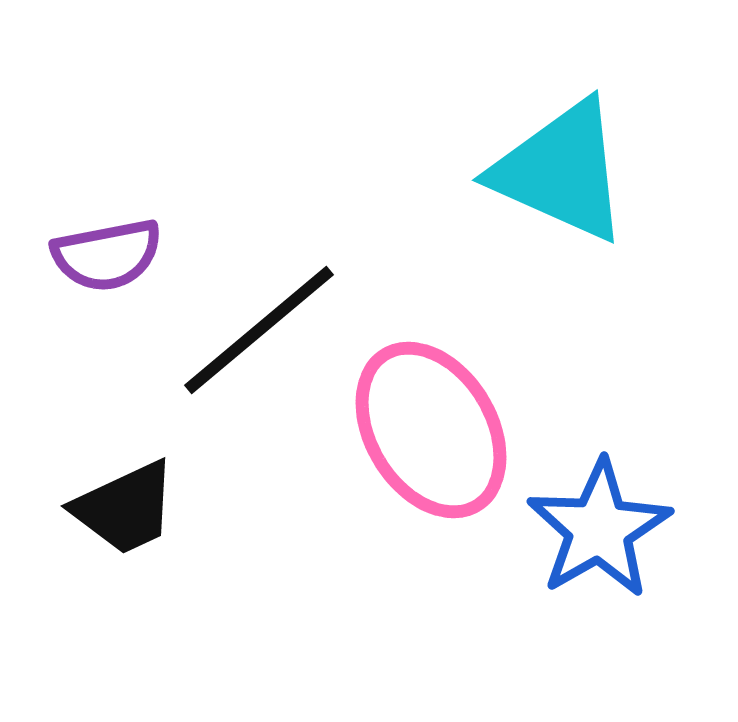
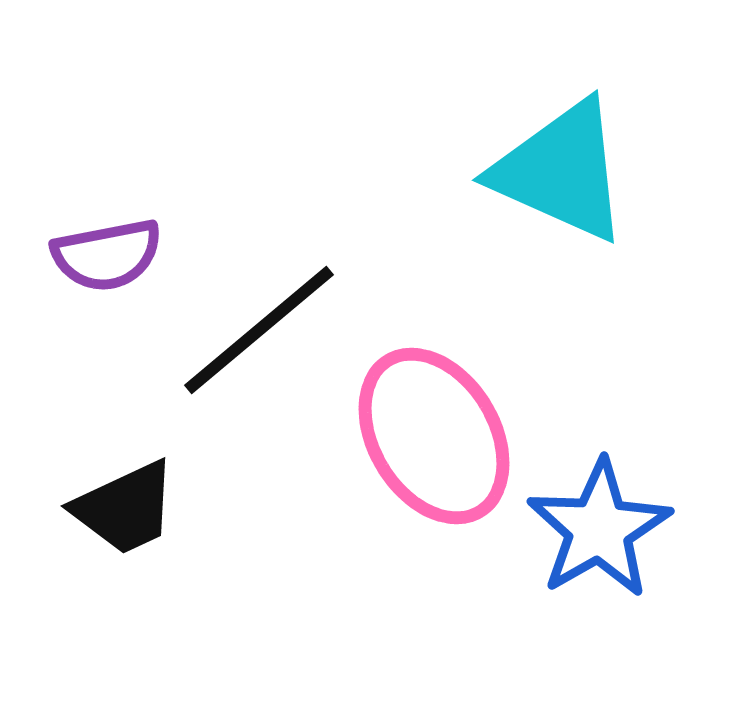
pink ellipse: moved 3 px right, 6 px down
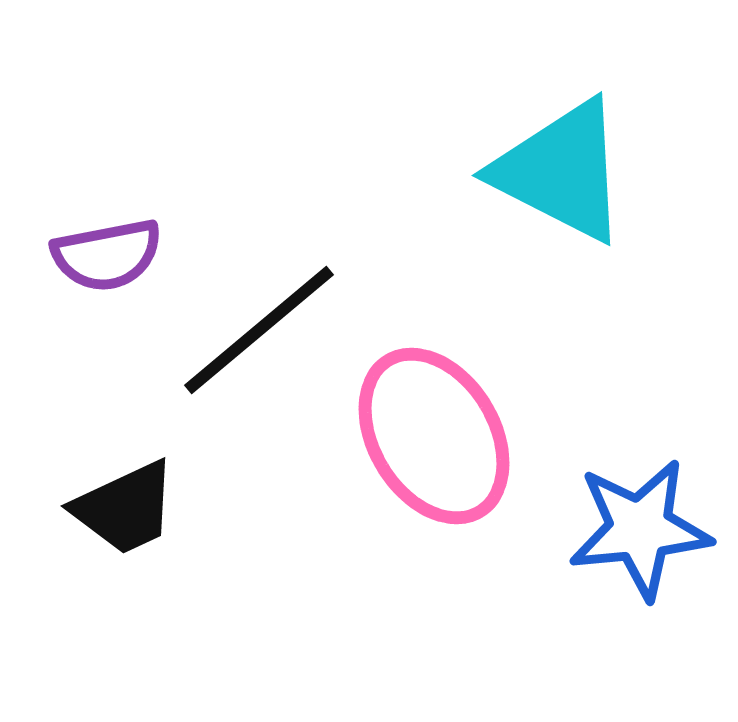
cyan triangle: rotated 3 degrees clockwise
blue star: moved 41 px right; rotated 24 degrees clockwise
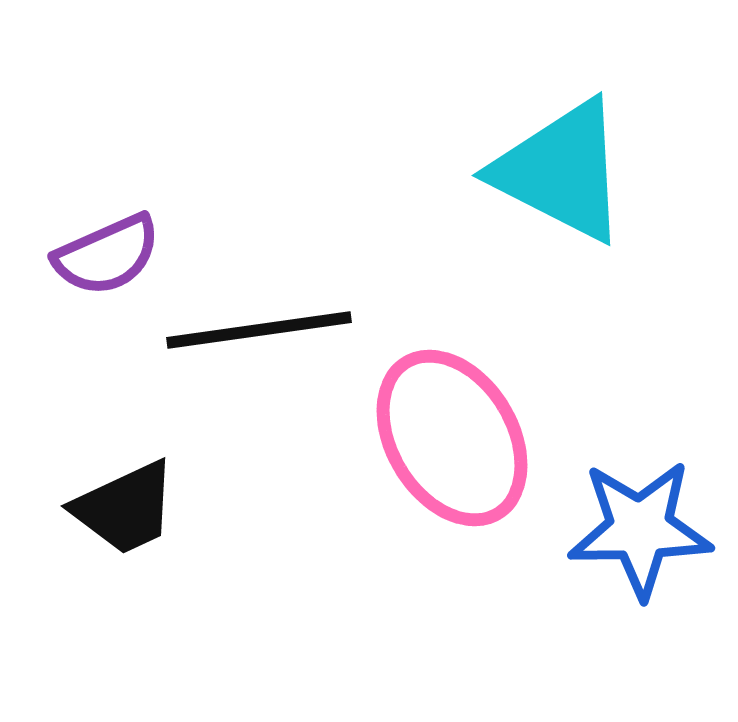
purple semicircle: rotated 13 degrees counterclockwise
black line: rotated 32 degrees clockwise
pink ellipse: moved 18 px right, 2 px down
blue star: rotated 5 degrees clockwise
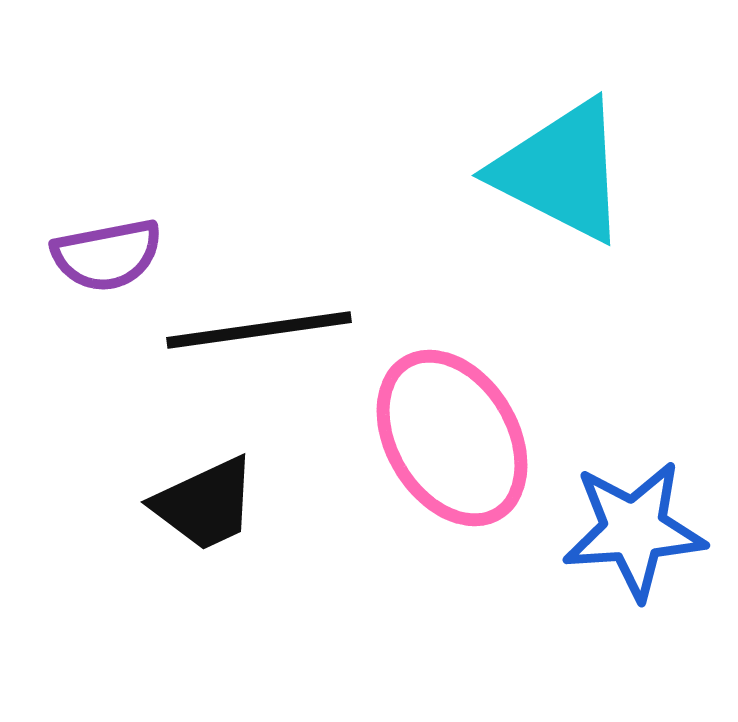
purple semicircle: rotated 13 degrees clockwise
black trapezoid: moved 80 px right, 4 px up
blue star: moved 6 px left, 1 px down; rotated 3 degrees counterclockwise
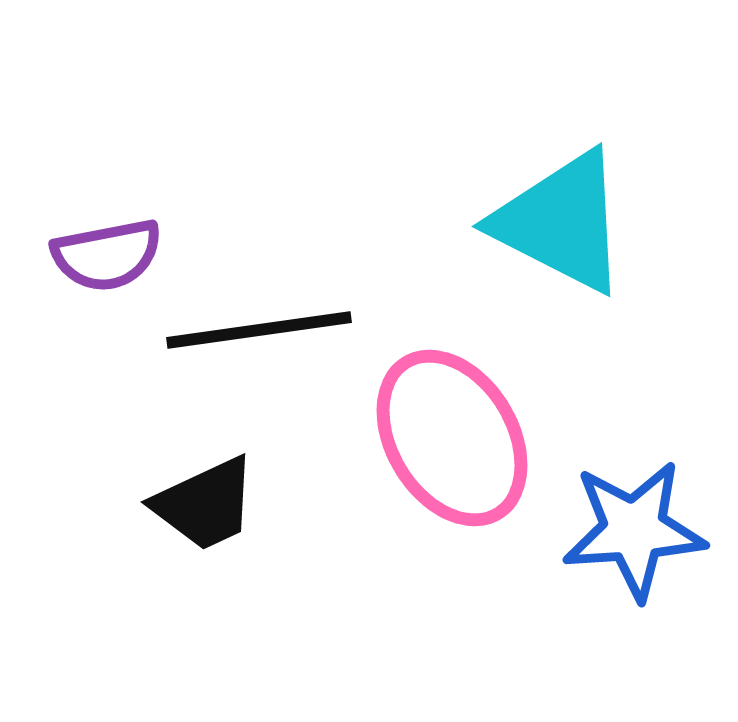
cyan triangle: moved 51 px down
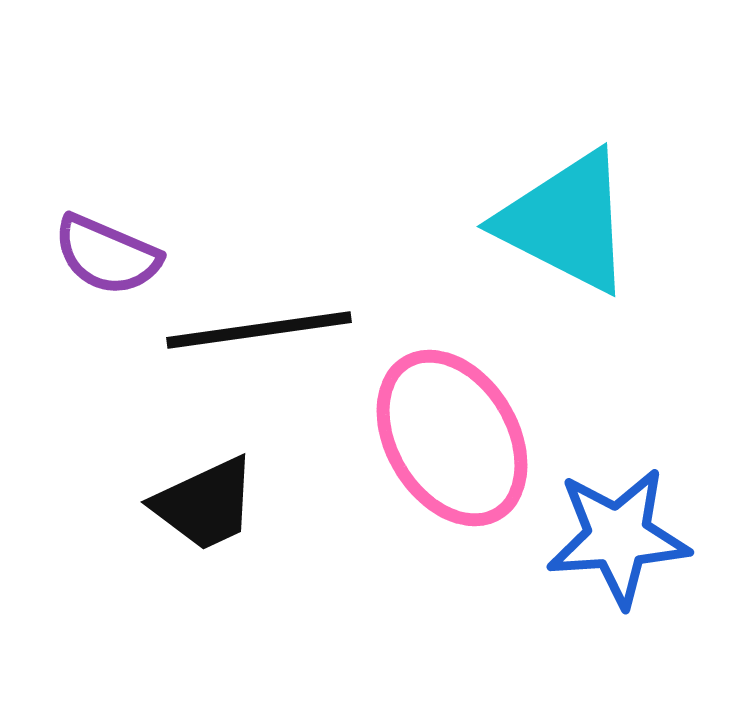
cyan triangle: moved 5 px right
purple semicircle: rotated 34 degrees clockwise
blue star: moved 16 px left, 7 px down
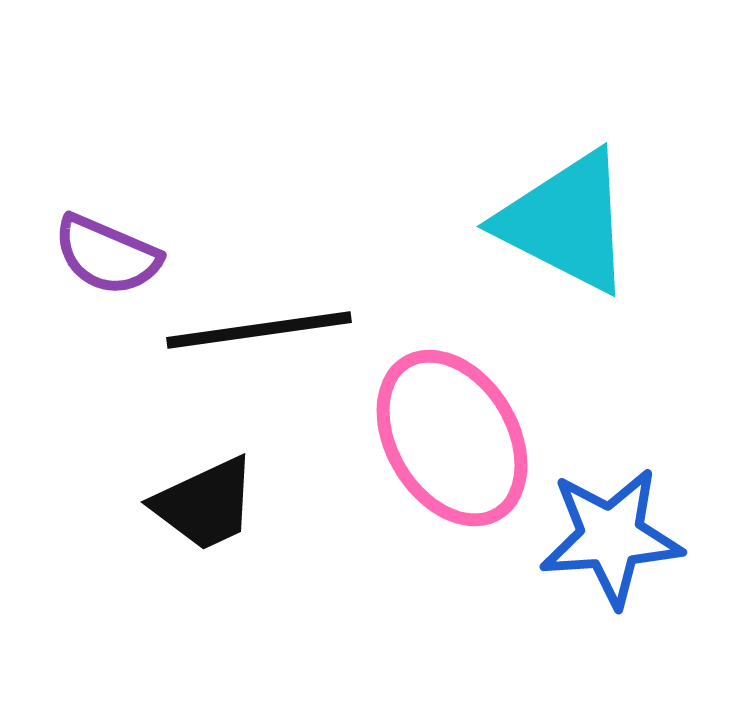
blue star: moved 7 px left
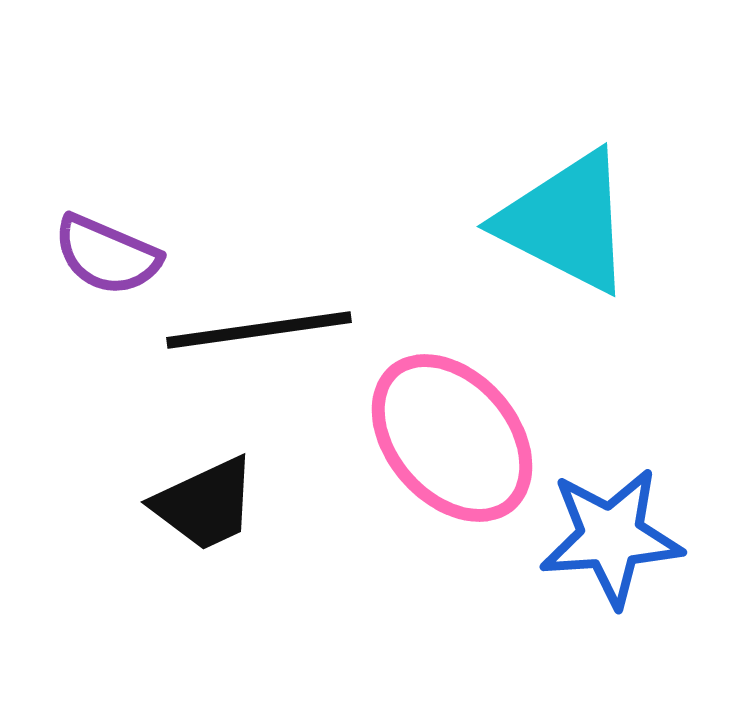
pink ellipse: rotated 10 degrees counterclockwise
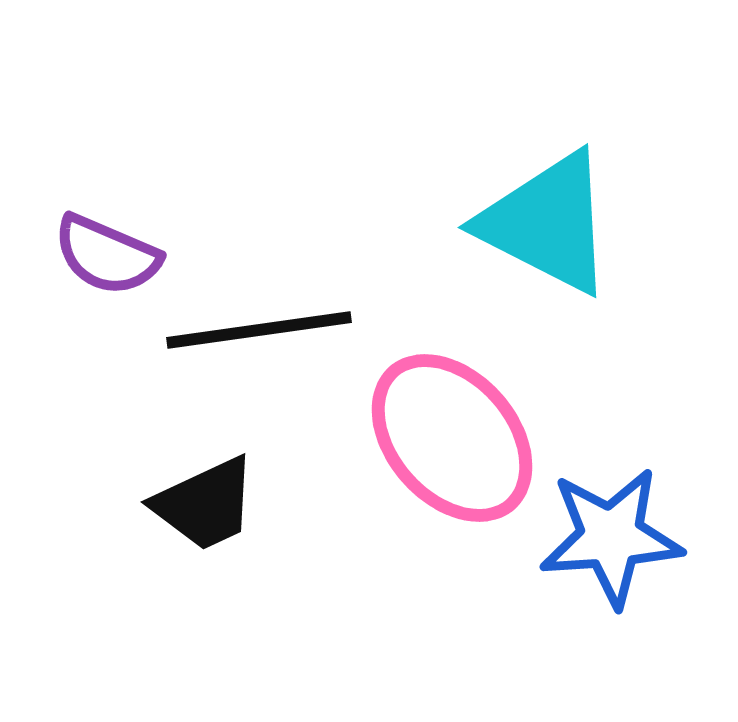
cyan triangle: moved 19 px left, 1 px down
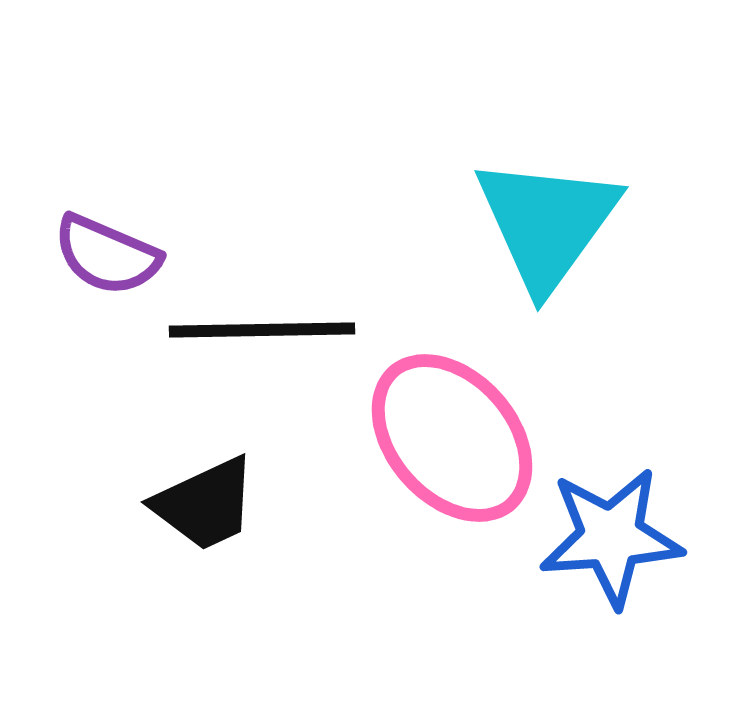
cyan triangle: rotated 39 degrees clockwise
black line: moved 3 px right; rotated 7 degrees clockwise
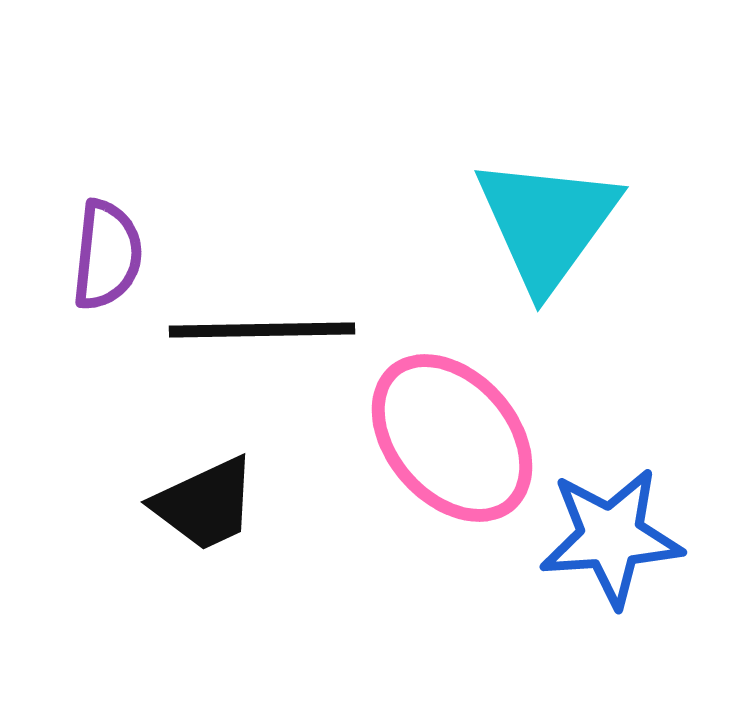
purple semicircle: rotated 107 degrees counterclockwise
